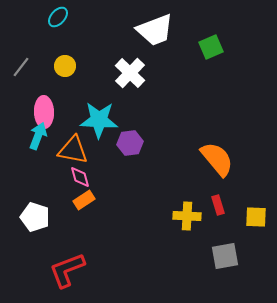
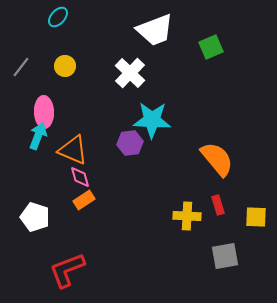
cyan star: moved 53 px right
orange triangle: rotated 12 degrees clockwise
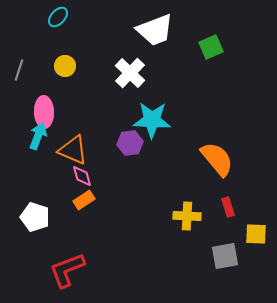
gray line: moved 2 px left, 3 px down; rotated 20 degrees counterclockwise
pink diamond: moved 2 px right, 1 px up
red rectangle: moved 10 px right, 2 px down
yellow square: moved 17 px down
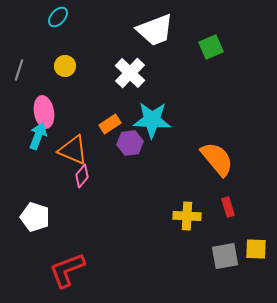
pink ellipse: rotated 8 degrees counterclockwise
pink diamond: rotated 55 degrees clockwise
orange rectangle: moved 26 px right, 76 px up
yellow square: moved 15 px down
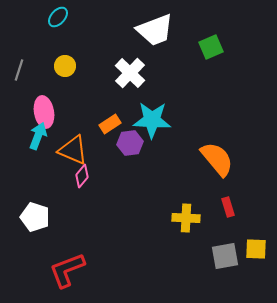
yellow cross: moved 1 px left, 2 px down
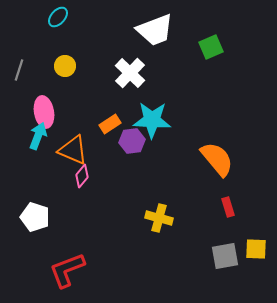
purple hexagon: moved 2 px right, 2 px up
yellow cross: moved 27 px left; rotated 12 degrees clockwise
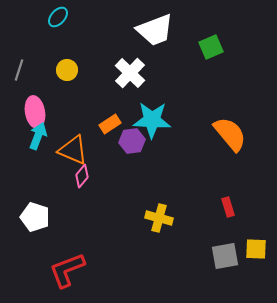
yellow circle: moved 2 px right, 4 px down
pink ellipse: moved 9 px left
orange semicircle: moved 13 px right, 25 px up
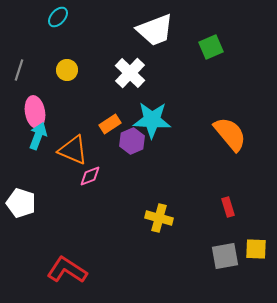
purple hexagon: rotated 15 degrees counterclockwise
pink diamond: moved 8 px right; rotated 30 degrees clockwise
white pentagon: moved 14 px left, 14 px up
red L-shape: rotated 54 degrees clockwise
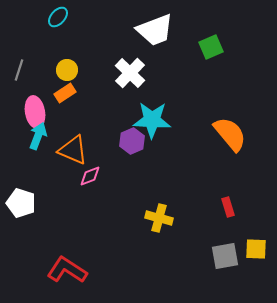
orange rectangle: moved 45 px left, 31 px up
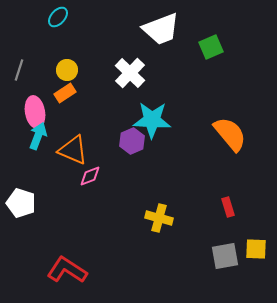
white trapezoid: moved 6 px right, 1 px up
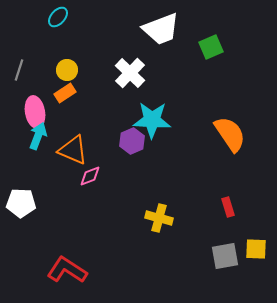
orange semicircle: rotated 6 degrees clockwise
white pentagon: rotated 16 degrees counterclockwise
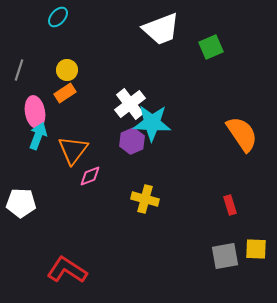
white cross: moved 31 px down; rotated 8 degrees clockwise
cyan star: moved 3 px down
orange semicircle: moved 12 px right
orange triangle: rotated 44 degrees clockwise
red rectangle: moved 2 px right, 2 px up
yellow cross: moved 14 px left, 19 px up
